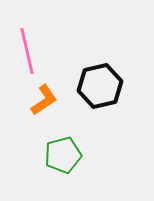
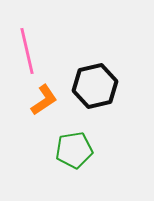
black hexagon: moved 5 px left
green pentagon: moved 11 px right, 5 px up; rotated 6 degrees clockwise
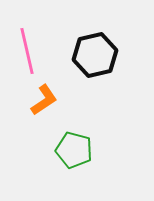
black hexagon: moved 31 px up
green pentagon: rotated 24 degrees clockwise
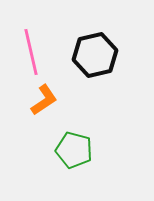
pink line: moved 4 px right, 1 px down
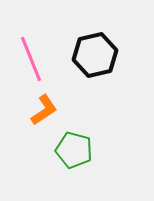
pink line: moved 7 px down; rotated 9 degrees counterclockwise
orange L-shape: moved 10 px down
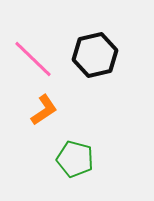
pink line: moved 2 px right; rotated 24 degrees counterclockwise
green pentagon: moved 1 px right, 9 px down
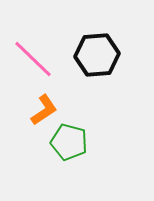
black hexagon: moved 2 px right; rotated 9 degrees clockwise
green pentagon: moved 6 px left, 17 px up
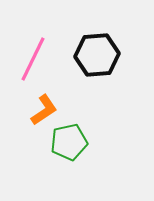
pink line: rotated 72 degrees clockwise
green pentagon: rotated 27 degrees counterclockwise
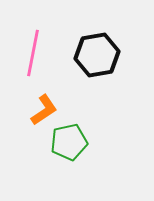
black hexagon: rotated 6 degrees counterclockwise
pink line: moved 6 px up; rotated 15 degrees counterclockwise
